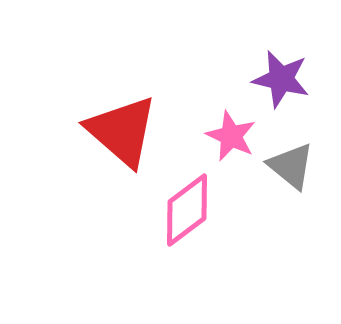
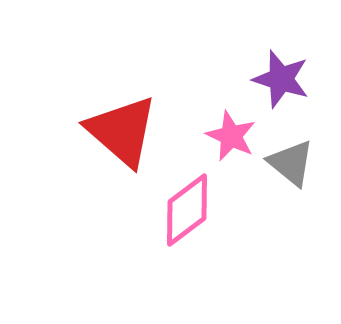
purple star: rotated 4 degrees clockwise
gray triangle: moved 3 px up
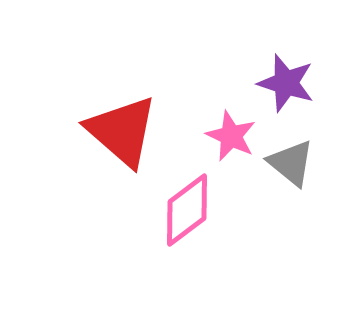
purple star: moved 5 px right, 4 px down
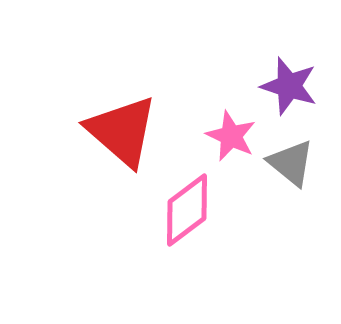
purple star: moved 3 px right, 3 px down
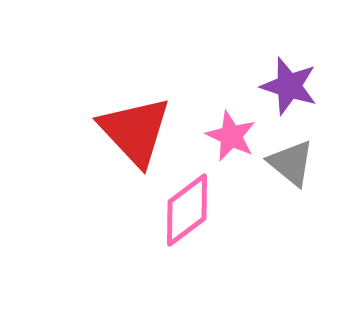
red triangle: moved 13 px right; rotated 6 degrees clockwise
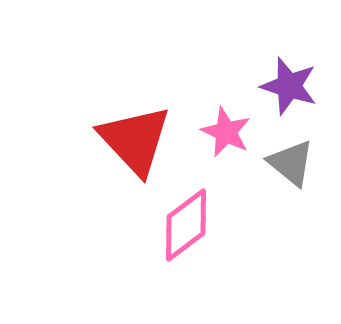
red triangle: moved 9 px down
pink star: moved 5 px left, 4 px up
pink diamond: moved 1 px left, 15 px down
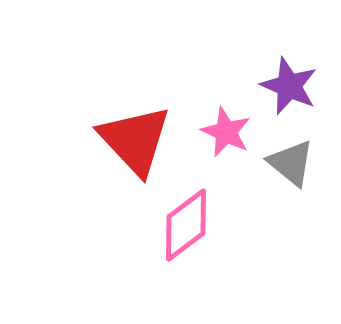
purple star: rotated 6 degrees clockwise
